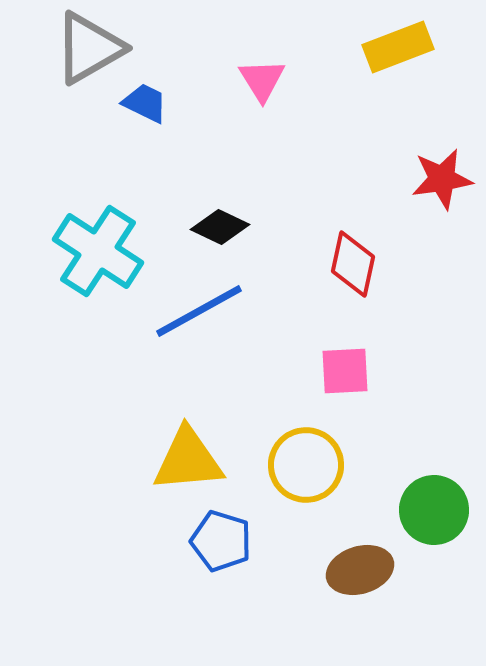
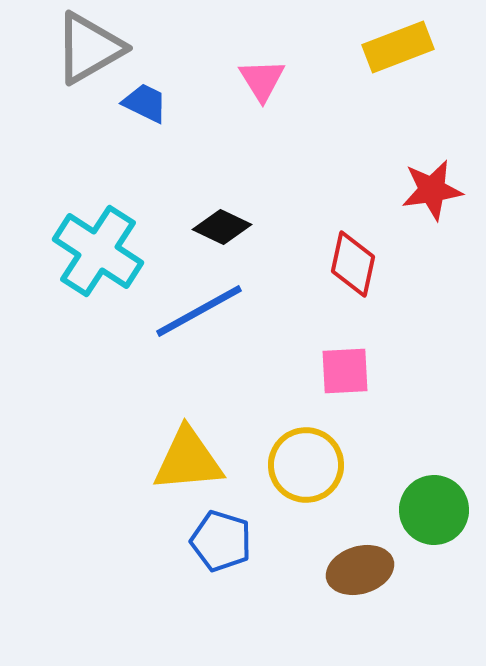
red star: moved 10 px left, 11 px down
black diamond: moved 2 px right
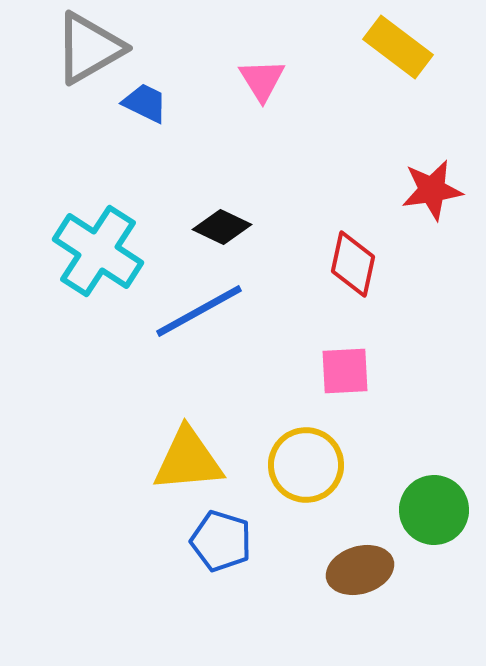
yellow rectangle: rotated 58 degrees clockwise
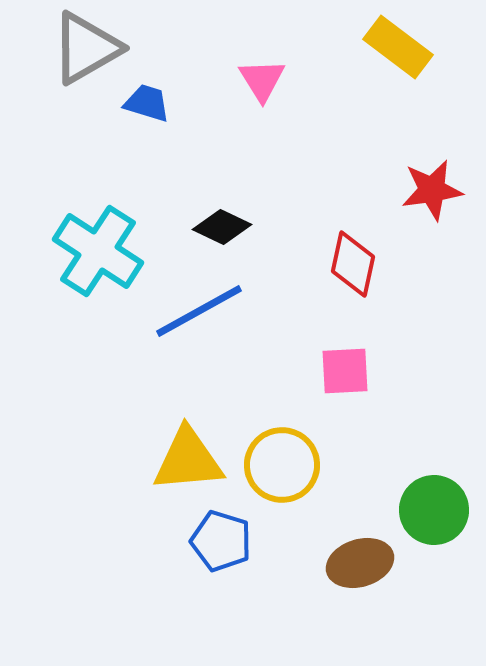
gray triangle: moved 3 px left
blue trapezoid: moved 2 px right; rotated 9 degrees counterclockwise
yellow circle: moved 24 px left
brown ellipse: moved 7 px up
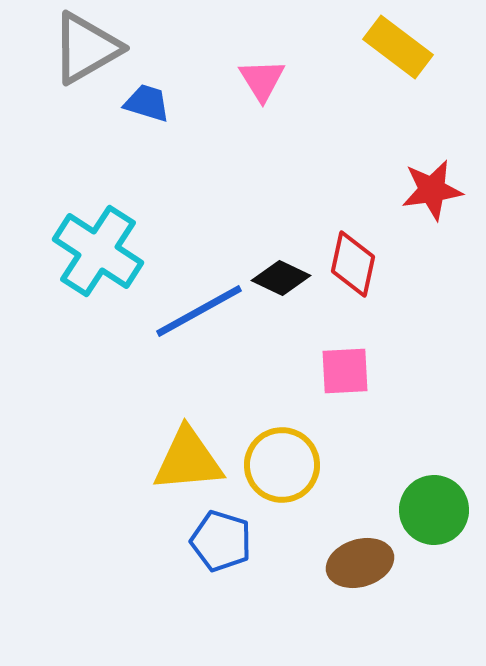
black diamond: moved 59 px right, 51 px down
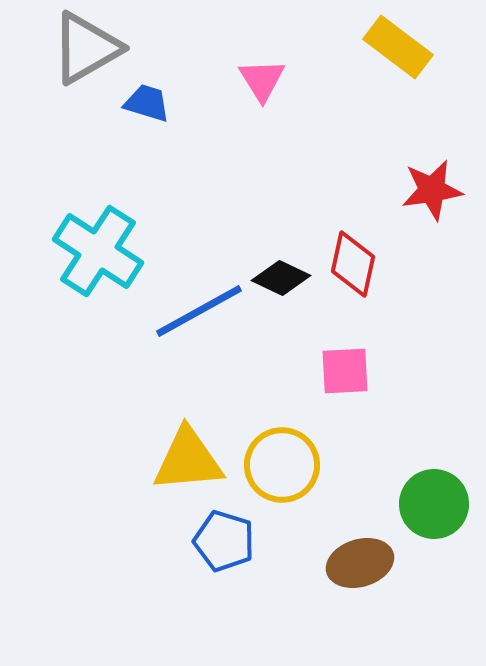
green circle: moved 6 px up
blue pentagon: moved 3 px right
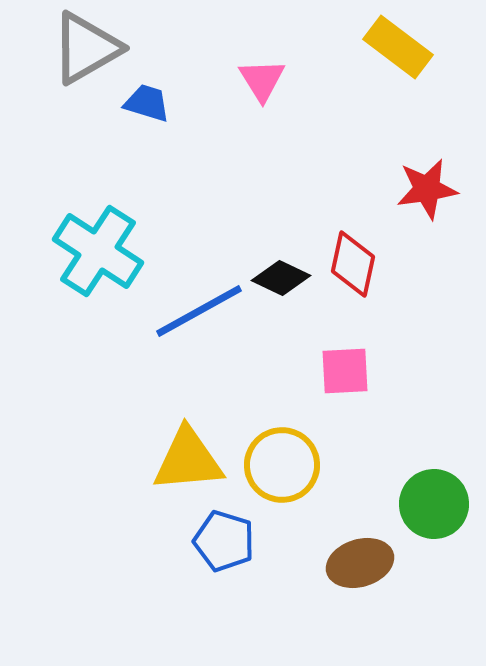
red star: moved 5 px left, 1 px up
